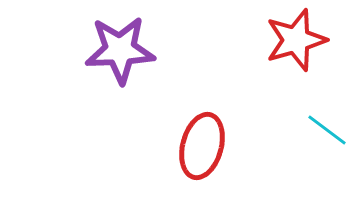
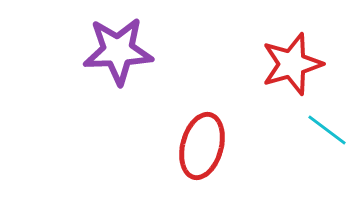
red star: moved 4 px left, 24 px down
purple star: moved 2 px left, 1 px down
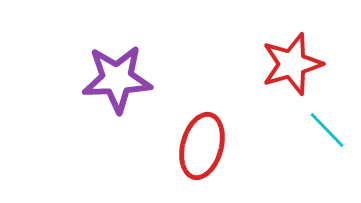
purple star: moved 1 px left, 28 px down
cyan line: rotated 9 degrees clockwise
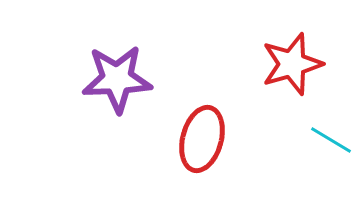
cyan line: moved 4 px right, 10 px down; rotated 15 degrees counterclockwise
red ellipse: moved 7 px up
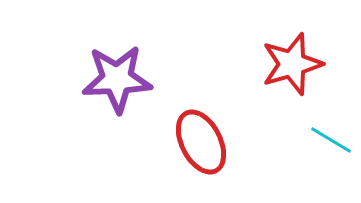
red ellipse: moved 1 px left, 3 px down; rotated 42 degrees counterclockwise
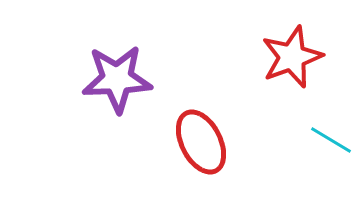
red star: moved 7 px up; rotated 4 degrees counterclockwise
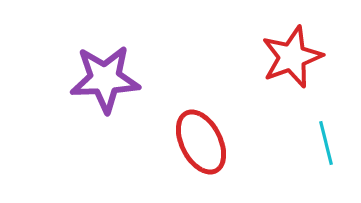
purple star: moved 12 px left
cyan line: moved 5 px left, 3 px down; rotated 45 degrees clockwise
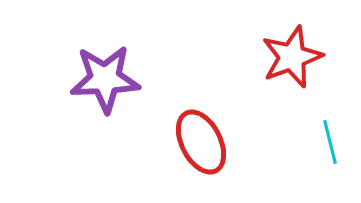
cyan line: moved 4 px right, 1 px up
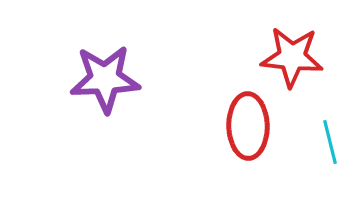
red star: rotated 26 degrees clockwise
red ellipse: moved 47 px right, 16 px up; rotated 26 degrees clockwise
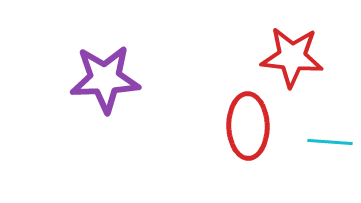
cyan line: rotated 72 degrees counterclockwise
